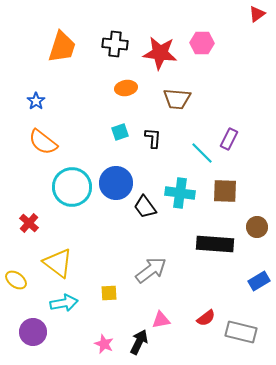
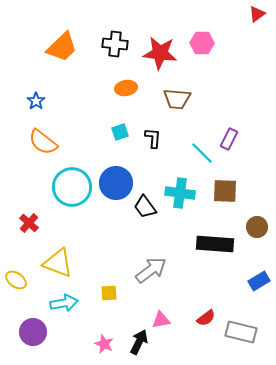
orange trapezoid: rotated 28 degrees clockwise
yellow triangle: rotated 16 degrees counterclockwise
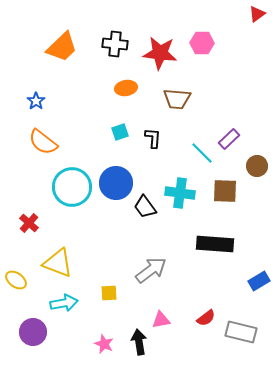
purple rectangle: rotated 20 degrees clockwise
brown circle: moved 61 px up
black arrow: rotated 35 degrees counterclockwise
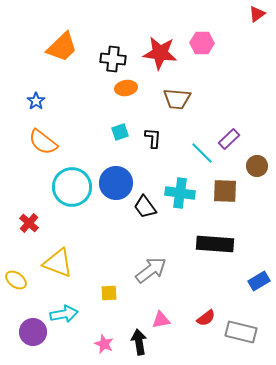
black cross: moved 2 px left, 15 px down
cyan arrow: moved 11 px down
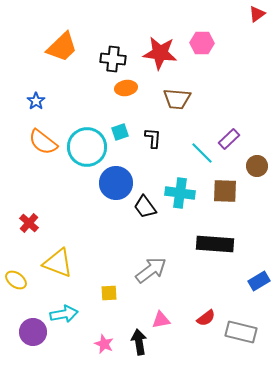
cyan circle: moved 15 px right, 40 px up
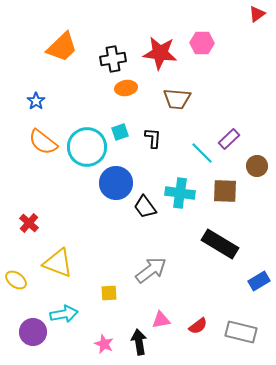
black cross: rotated 15 degrees counterclockwise
black rectangle: moved 5 px right; rotated 27 degrees clockwise
red semicircle: moved 8 px left, 8 px down
